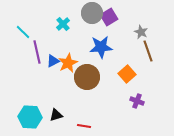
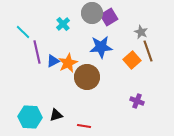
orange square: moved 5 px right, 14 px up
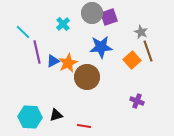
purple square: rotated 12 degrees clockwise
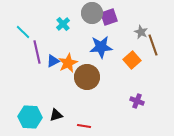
brown line: moved 5 px right, 6 px up
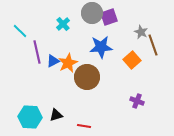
cyan line: moved 3 px left, 1 px up
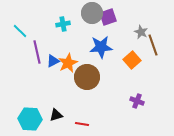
purple square: moved 1 px left
cyan cross: rotated 32 degrees clockwise
cyan hexagon: moved 2 px down
red line: moved 2 px left, 2 px up
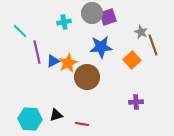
cyan cross: moved 1 px right, 2 px up
purple cross: moved 1 px left, 1 px down; rotated 24 degrees counterclockwise
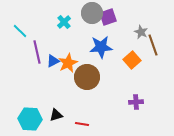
cyan cross: rotated 32 degrees counterclockwise
